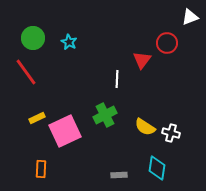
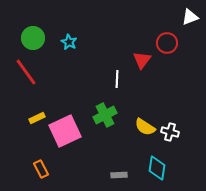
white cross: moved 1 px left, 1 px up
orange rectangle: rotated 30 degrees counterclockwise
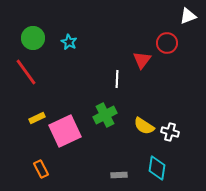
white triangle: moved 2 px left, 1 px up
yellow semicircle: moved 1 px left, 1 px up
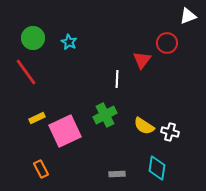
gray rectangle: moved 2 px left, 1 px up
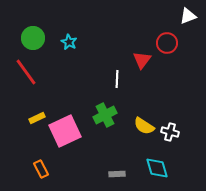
cyan diamond: rotated 25 degrees counterclockwise
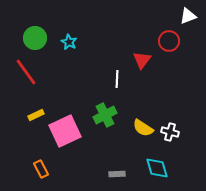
green circle: moved 2 px right
red circle: moved 2 px right, 2 px up
yellow rectangle: moved 1 px left, 3 px up
yellow semicircle: moved 1 px left, 2 px down
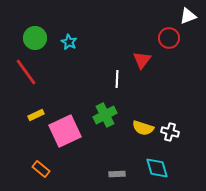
red circle: moved 3 px up
yellow semicircle: rotated 15 degrees counterclockwise
orange rectangle: rotated 24 degrees counterclockwise
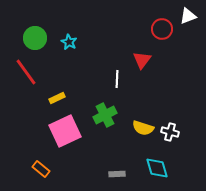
red circle: moved 7 px left, 9 px up
yellow rectangle: moved 21 px right, 17 px up
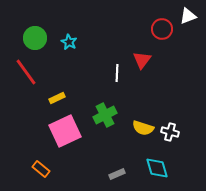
white line: moved 6 px up
gray rectangle: rotated 21 degrees counterclockwise
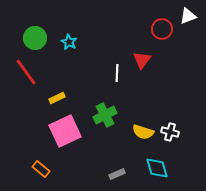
yellow semicircle: moved 4 px down
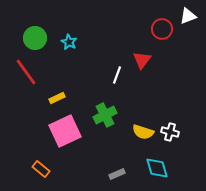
white line: moved 2 px down; rotated 18 degrees clockwise
